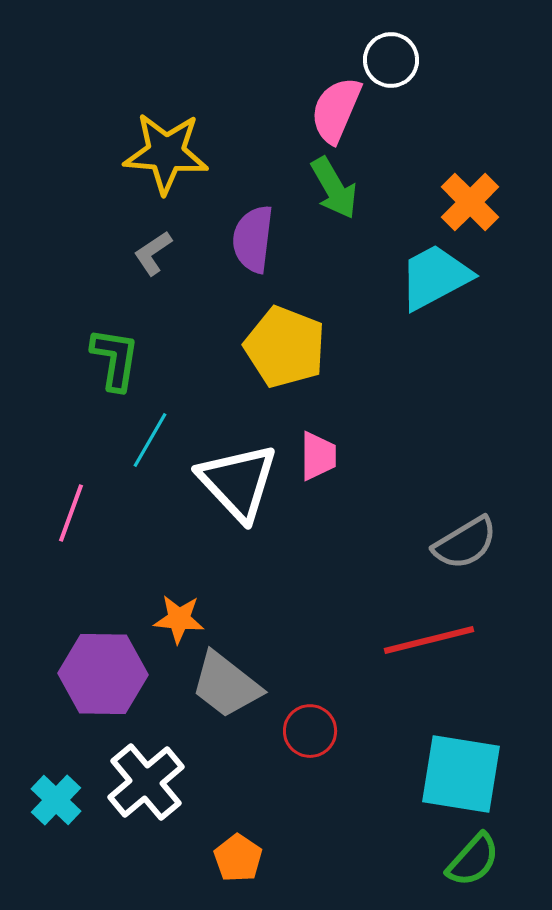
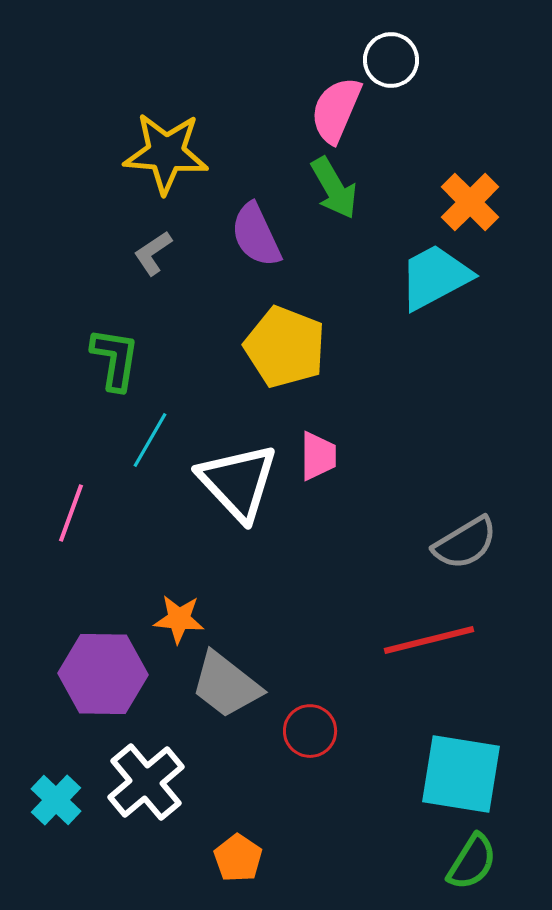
purple semicircle: moved 3 px right, 4 px up; rotated 32 degrees counterclockwise
green semicircle: moved 1 px left, 2 px down; rotated 10 degrees counterclockwise
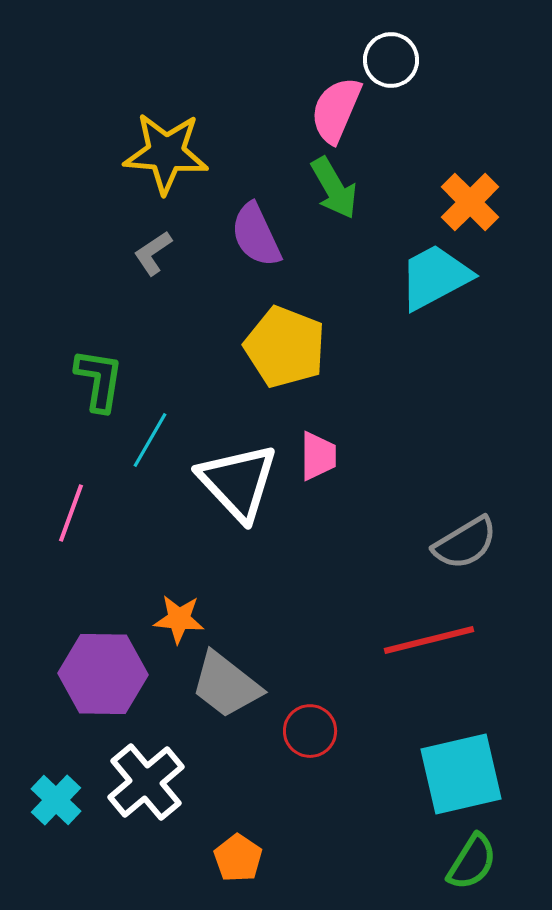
green L-shape: moved 16 px left, 21 px down
cyan square: rotated 22 degrees counterclockwise
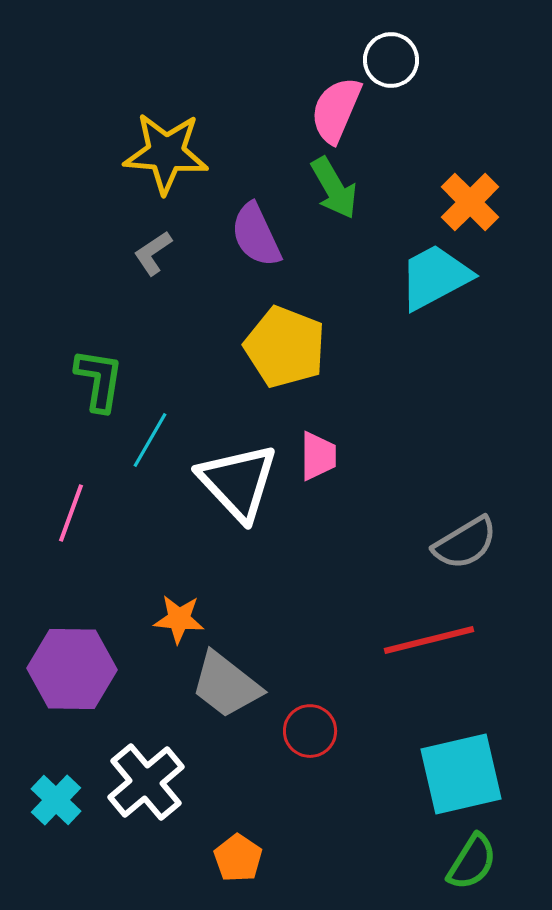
purple hexagon: moved 31 px left, 5 px up
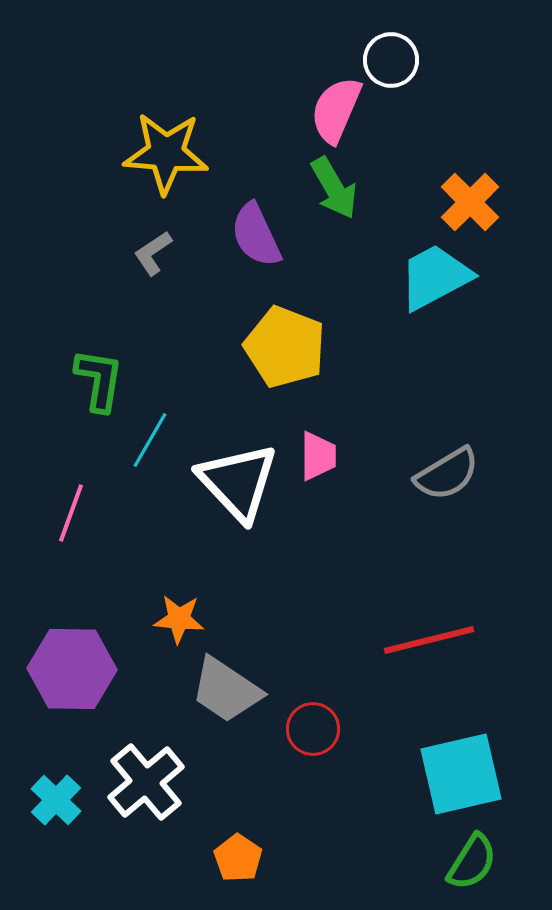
gray semicircle: moved 18 px left, 69 px up
gray trapezoid: moved 5 px down; rotated 4 degrees counterclockwise
red circle: moved 3 px right, 2 px up
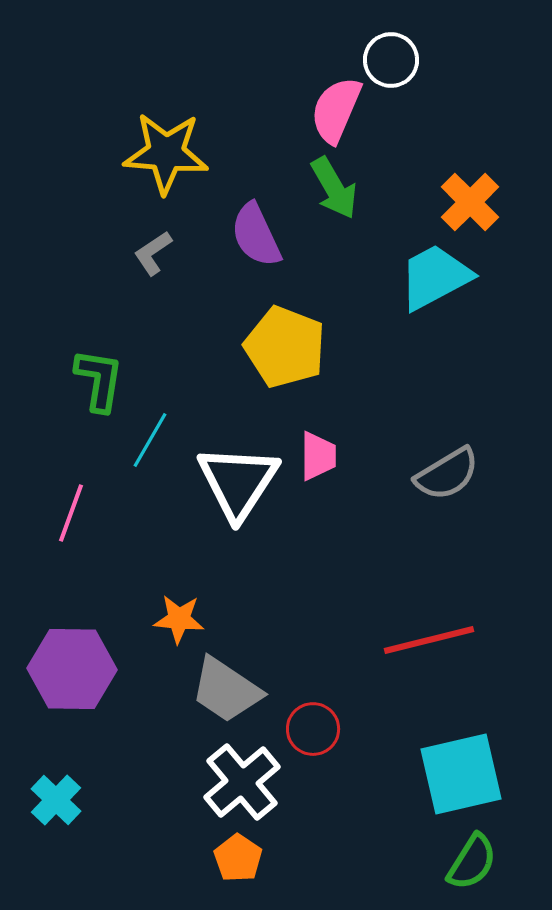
white triangle: rotated 16 degrees clockwise
white cross: moved 96 px right
